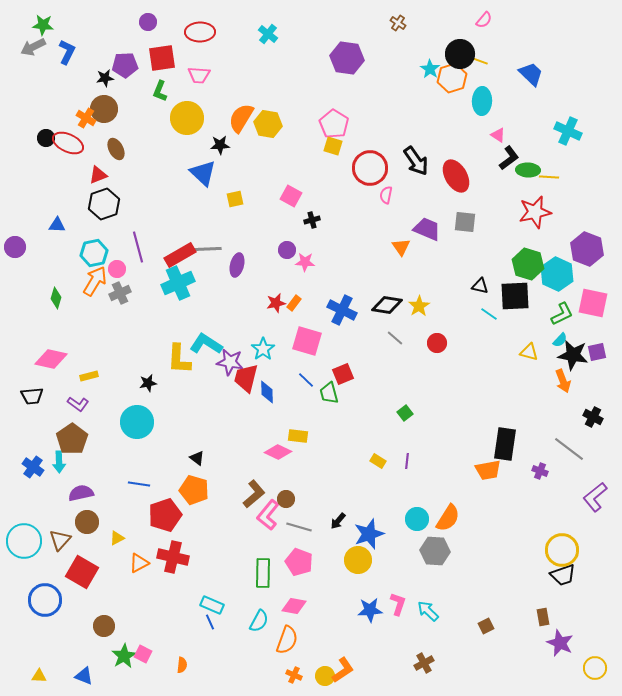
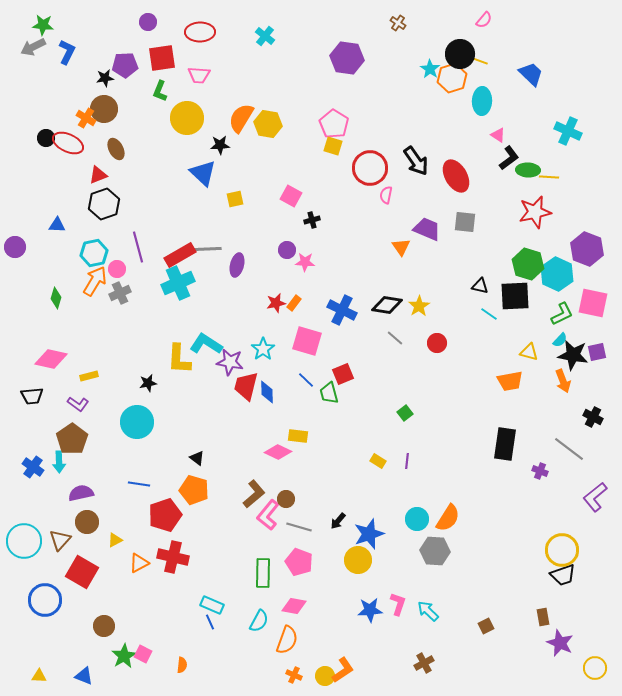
cyan cross at (268, 34): moved 3 px left, 2 px down
red trapezoid at (246, 378): moved 8 px down
orange trapezoid at (488, 470): moved 22 px right, 89 px up
yellow triangle at (117, 538): moved 2 px left, 2 px down
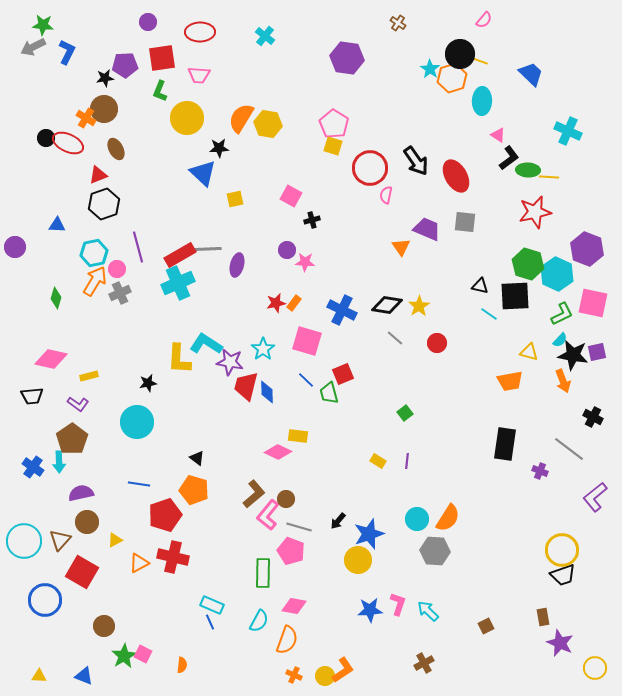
black star at (220, 145): moved 1 px left, 3 px down
pink pentagon at (299, 562): moved 8 px left, 11 px up
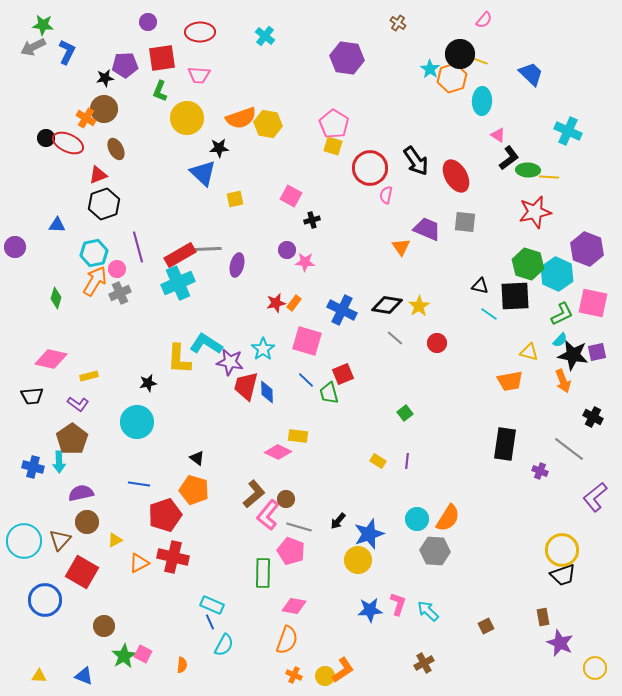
orange semicircle at (241, 118): rotated 140 degrees counterclockwise
blue cross at (33, 467): rotated 20 degrees counterclockwise
cyan semicircle at (259, 621): moved 35 px left, 24 px down
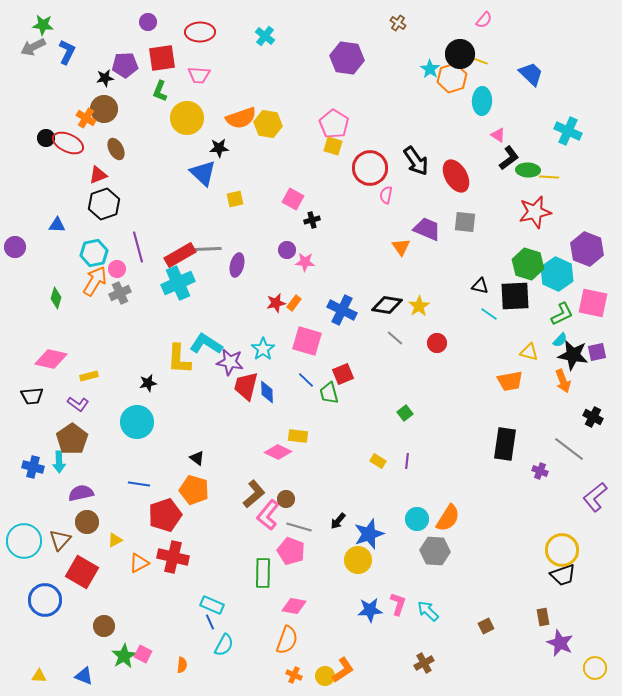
pink square at (291, 196): moved 2 px right, 3 px down
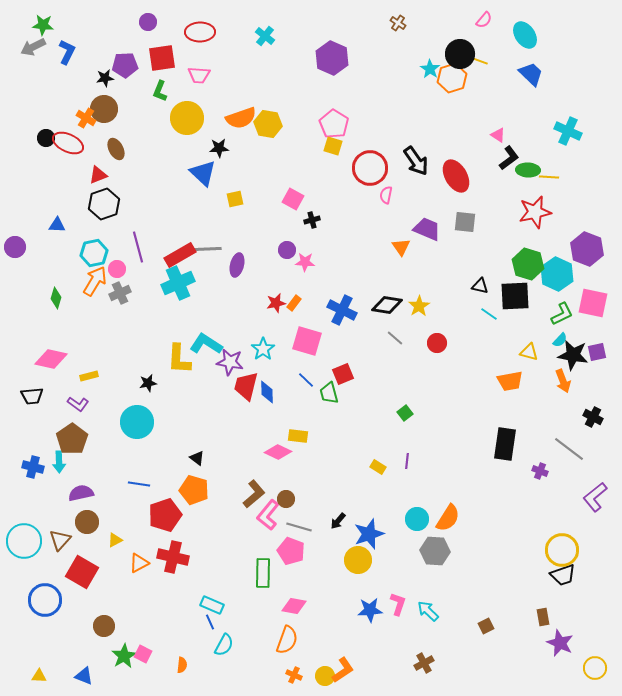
purple hexagon at (347, 58): moved 15 px left; rotated 16 degrees clockwise
cyan ellipse at (482, 101): moved 43 px right, 66 px up; rotated 36 degrees counterclockwise
yellow rectangle at (378, 461): moved 6 px down
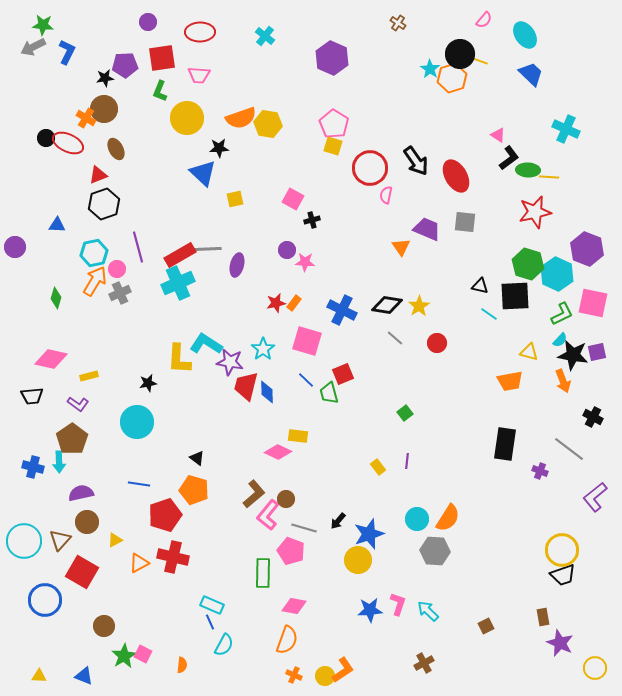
cyan cross at (568, 131): moved 2 px left, 2 px up
yellow rectangle at (378, 467): rotated 21 degrees clockwise
gray line at (299, 527): moved 5 px right, 1 px down
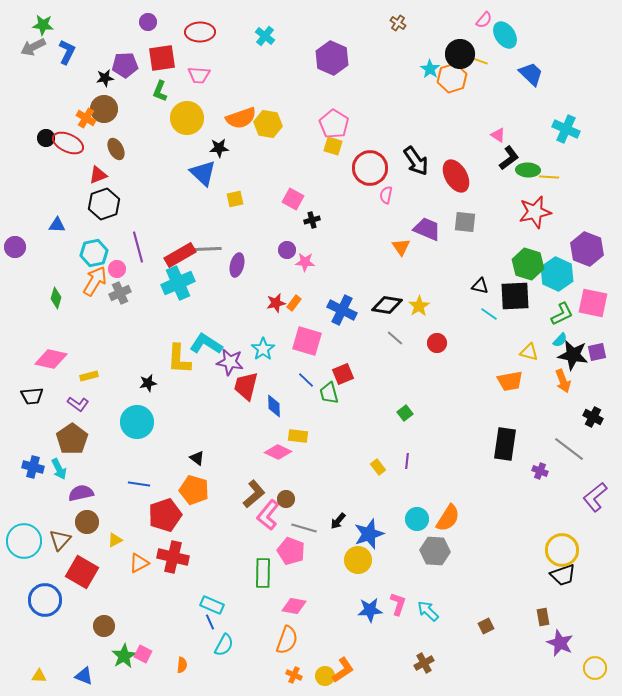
cyan ellipse at (525, 35): moved 20 px left
blue diamond at (267, 392): moved 7 px right, 14 px down
cyan arrow at (59, 462): moved 7 px down; rotated 25 degrees counterclockwise
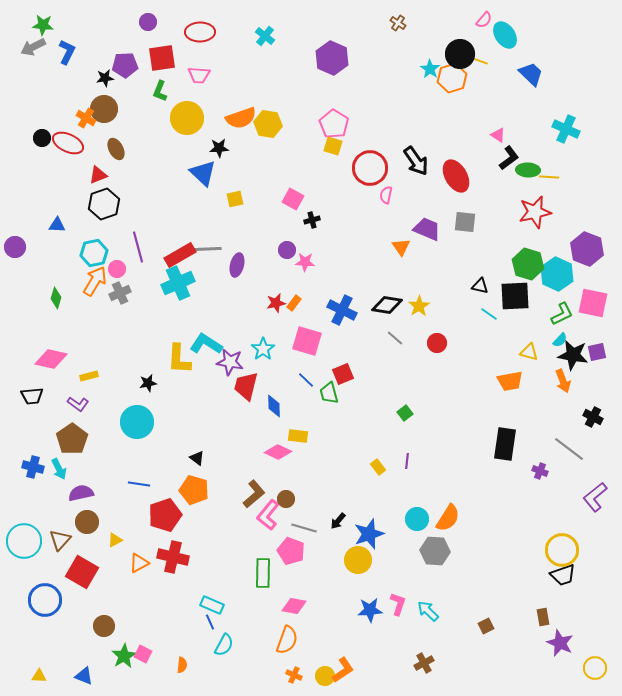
black circle at (46, 138): moved 4 px left
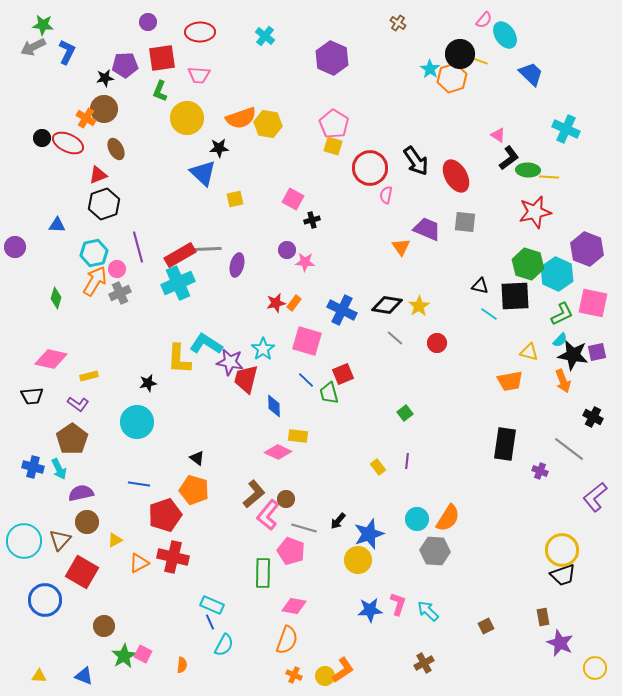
red trapezoid at (246, 386): moved 7 px up
